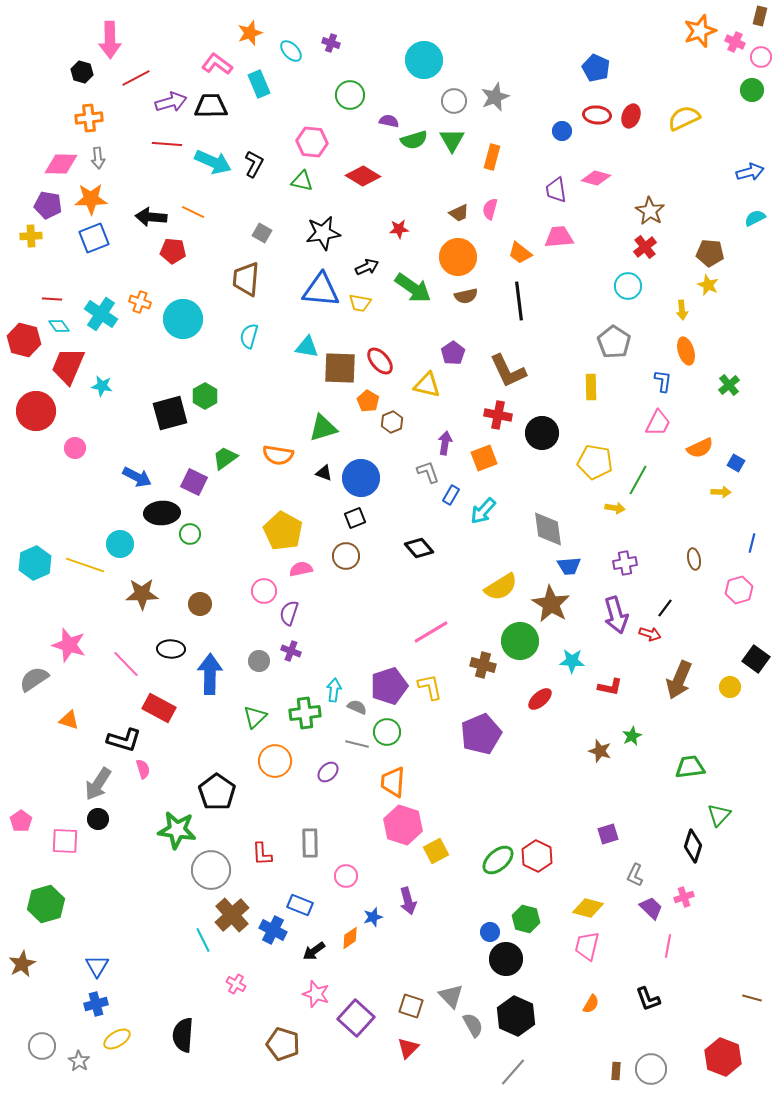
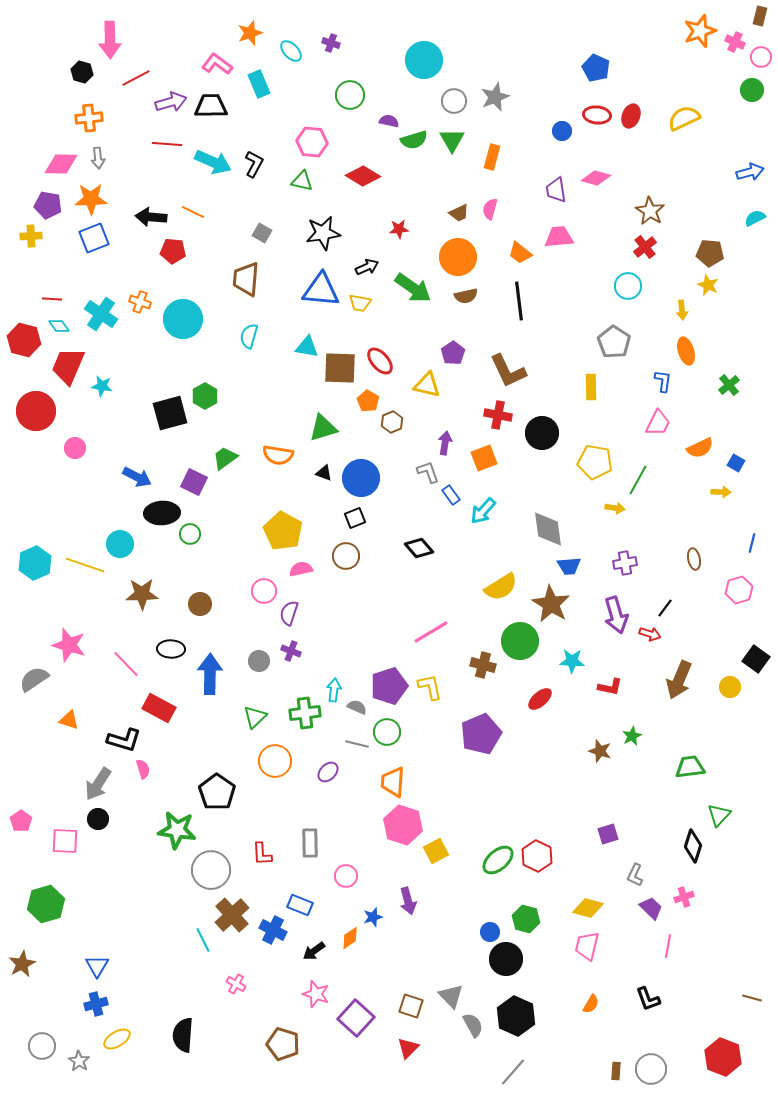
blue rectangle at (451, 495): rotated 66 degrees counterclockwise
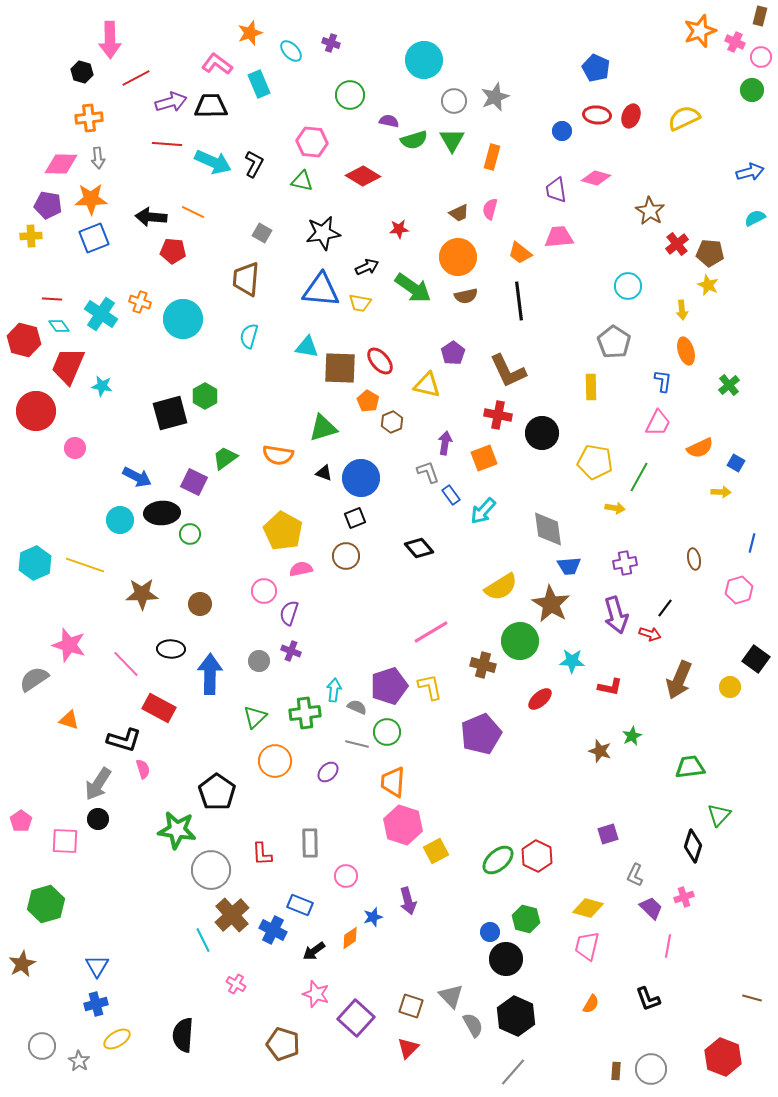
red cross at (645, 247): moved 32 px right, 3 px up
green line at (638, 480): moved 1 px right, 3 px up
cyan circle at (120, 544): moved 24 px up
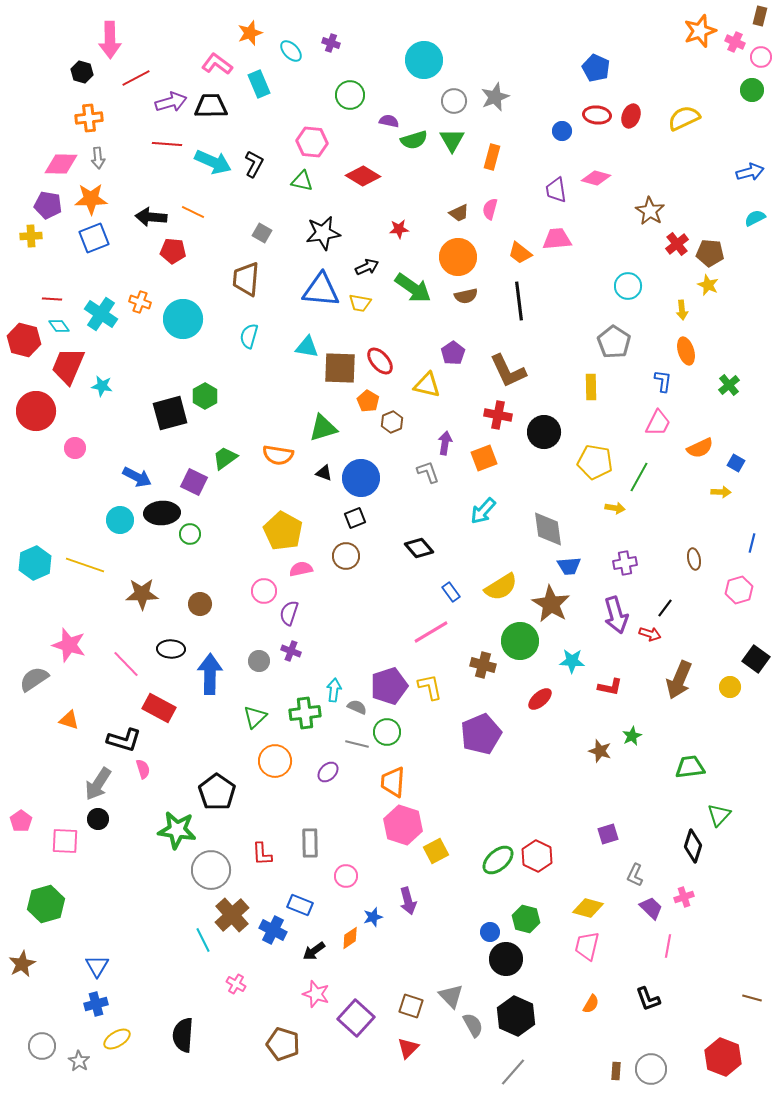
pink trapezoid at (559, 237): moved 2 px left, 2 px down
black circle at (542, 433): moved 2 px right, 1 px up
blue rectangle at (451, 495): moved 97 px down
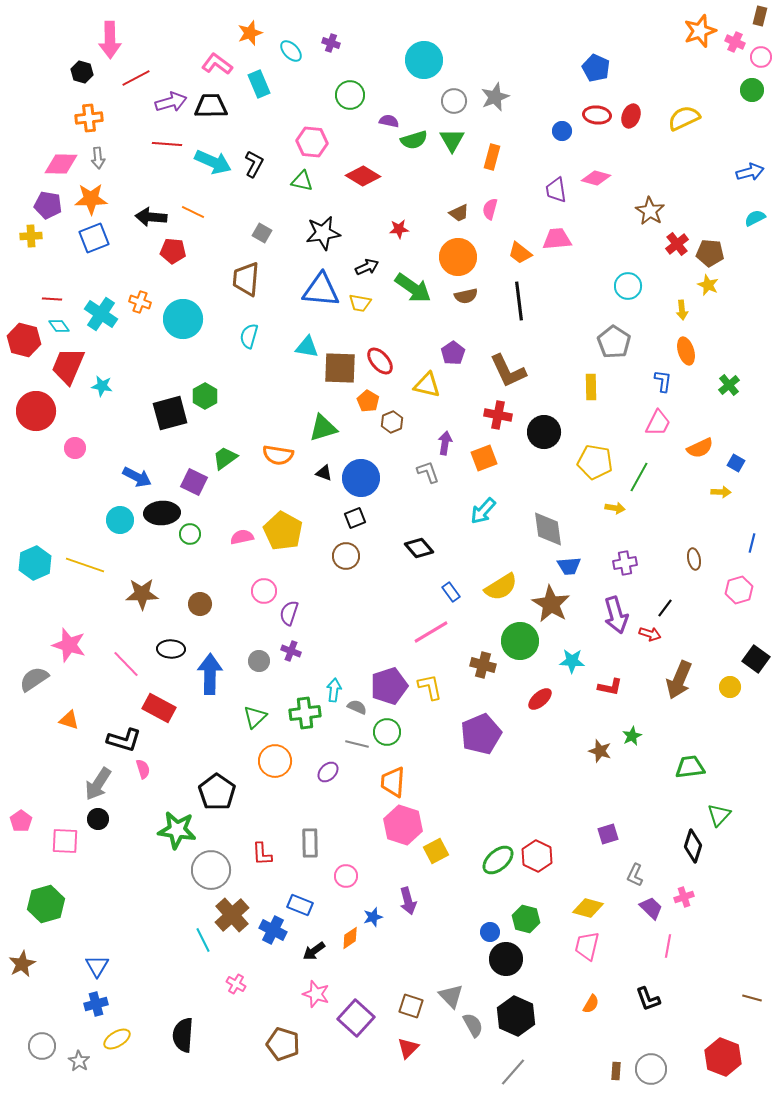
pink semicircle at (301, 569): moved 59 px left, 32 px up
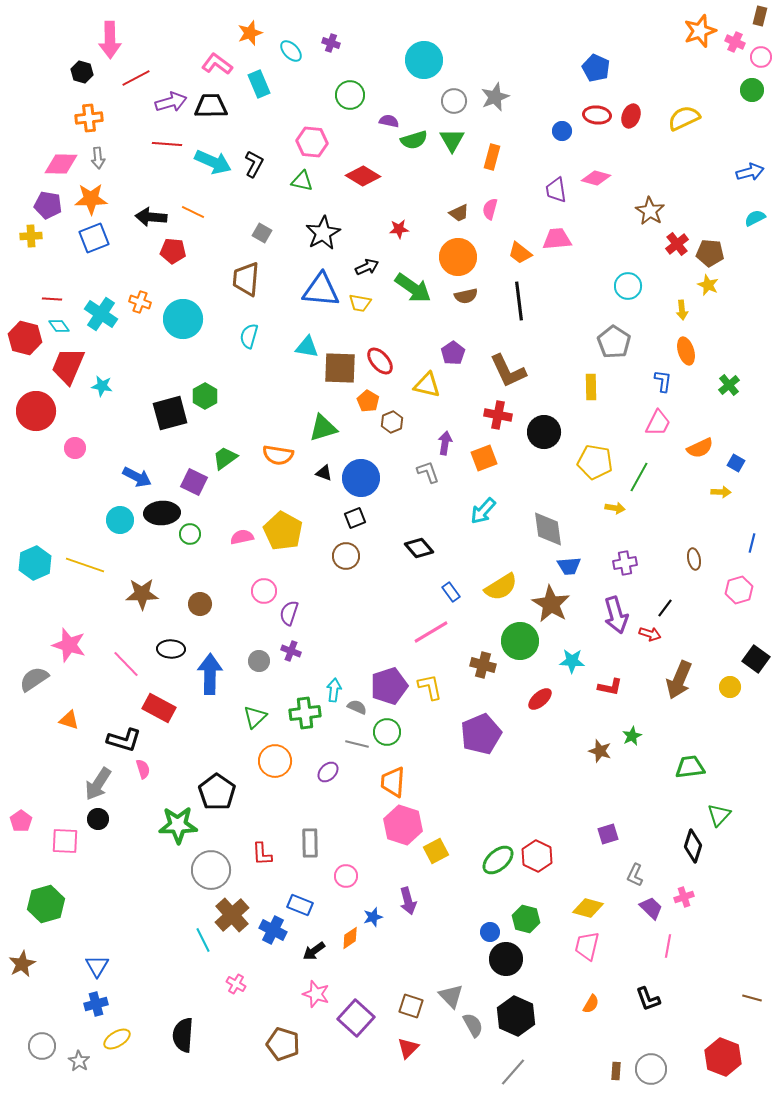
black star at (323, 233): rotated 20 degrees counterclockwise
red hexagon at (24, 340): moved 1 px right, 2 px up
green star at (177, 830): moved 1 px right, 5 px up; rotated 9 degrees counterclockwise
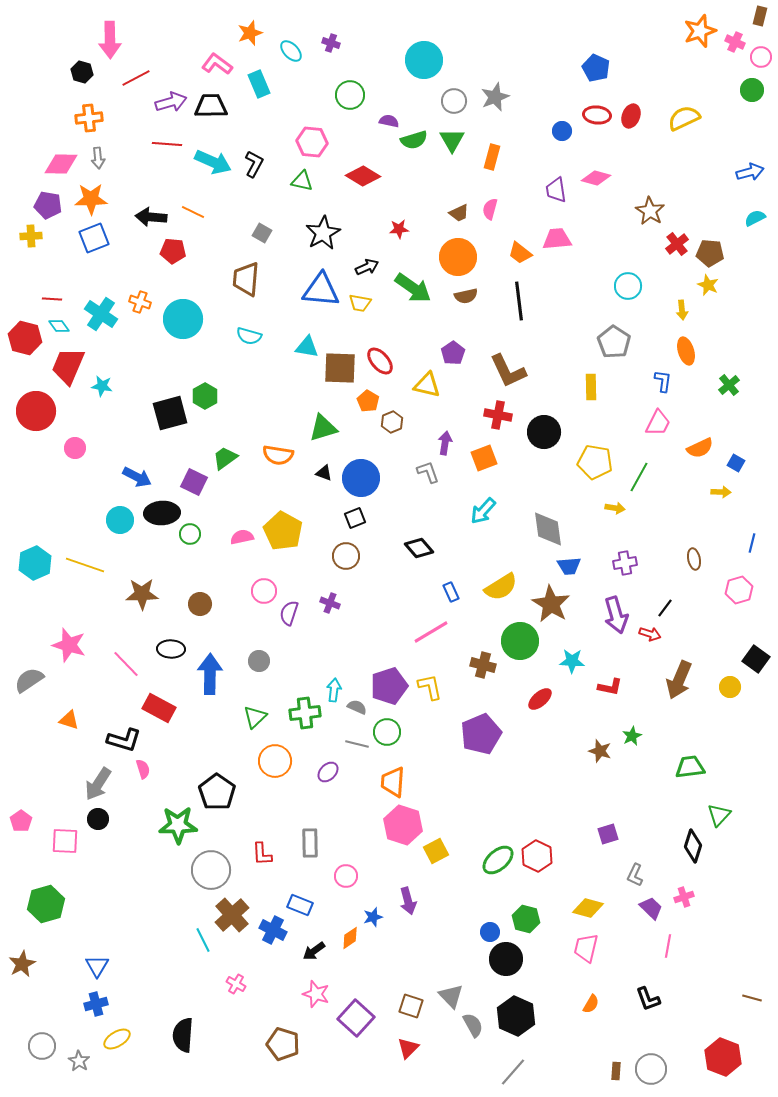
cyan semicircle at (249, 336): rotated 90 degrees counterclockwise
blue rectangle at (451, 592): rotated 12 degrees clockwise
purple cross at (291, 651): moved 39 px right, 48 px up
gray semicircle at (34, 679): moved 5 px left, 1 px down
pink trapezoid at (587, 946): moved 1 px left, 2 px down
